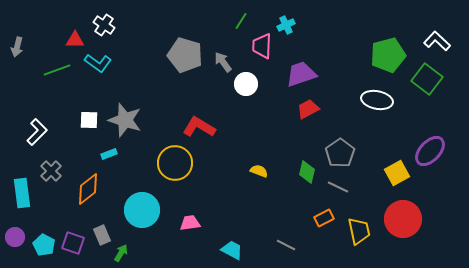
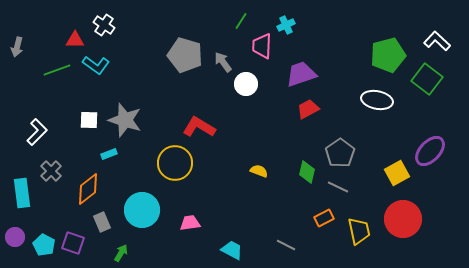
cyan L-shape at (98, 63): moved 2 px left, 2 px down
gray rectangle at (102, 235): moved 13 px up
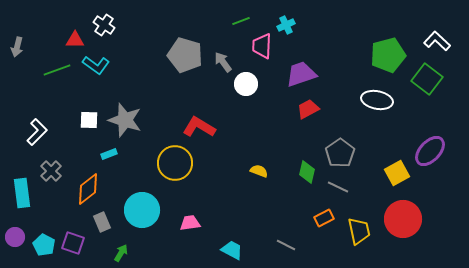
green line at (241, 21): rotated 36 degrees clockwise
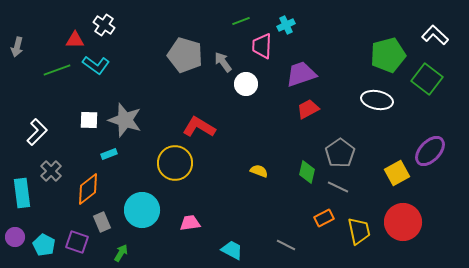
white L-shape at (437, 41): moved 2 px left, 6 px up
red circle at (403, 219): moved 3 px down
purple square at (73, 243): moved 4 px right, 1 px up
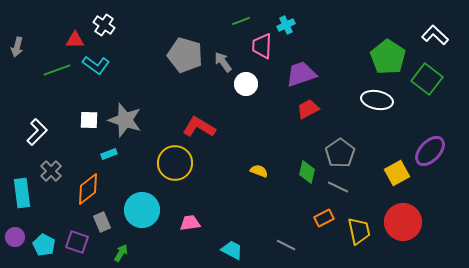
green pentagon at (388, 55): moved 2 px down; rotated 24 degrees counterclockwise
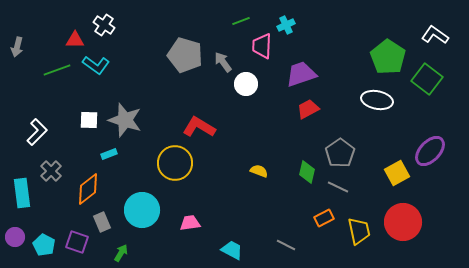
white L-shape at (435, 35): rotated 8 degrees counterclockwise
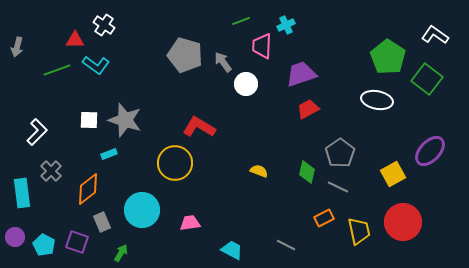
yellow square at (397, 173): moved 4 px left, 1 px down
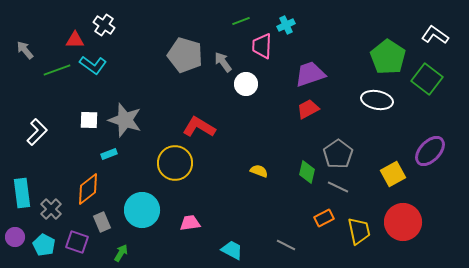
gray arrow at (17, 47): moved 8 px right, 3 px down; rotated 126 degrees clockwise
cyan L-shape at (96, 65): moved 3 px left
purple trapezoid at (301, 74): moved 9 px right
gray pentagon at (340, 153): moved 2 px left, 1 px down
gray cross at (51, 171): moved 38 px down
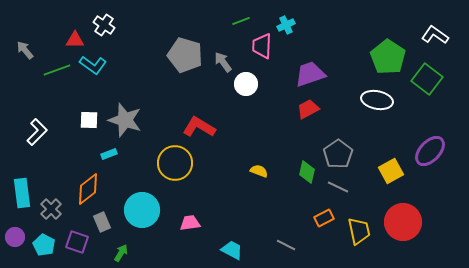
yellow square at (393, 174): moved 2 px left, 3 px up
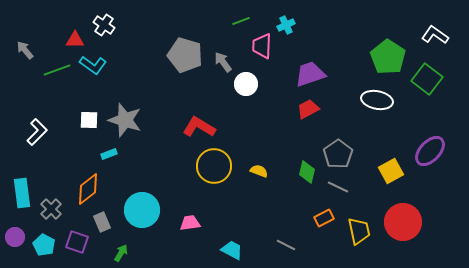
yellow circle at (175, 163): moved 39 px right, 3 px down
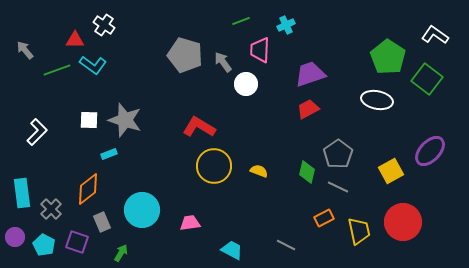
pink trapezoid at (262, 46): moved 2 px left, 4 px down
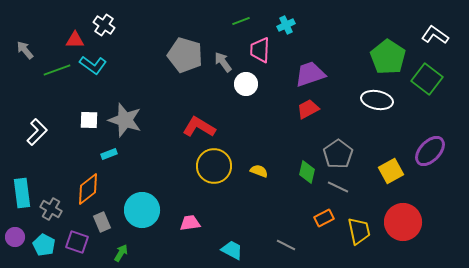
gray cross at (51, 209): rotated 15 degrees counterclockwise
